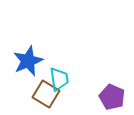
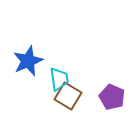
brown square: moved 22 px right, 2 px down
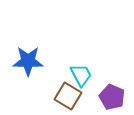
blue star: rotated 24 degrees clockwise
cyan trapezoid: moved 22 px right, 4 px up; rotated 20 degrees counterclockwise
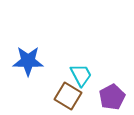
purple pentagon: rotated 20 degrees clockwise
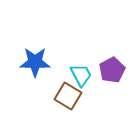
blue star: moved 7 px right, 1 px down
purple pentagon: moved 27 px up
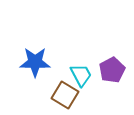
brown square: moved 3 px left, 1 px up
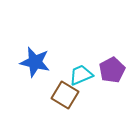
blue star: rotated 12 degrees clockwise
cyan trapezoid: rotated 85 degrees counterclockwise
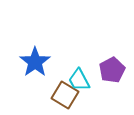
blue star: rotated 24 degrees clockwise
cyan trapezoid: moved 2 px left, 5 px down; rotated 95 degrees counterclockwise
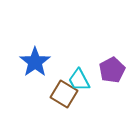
brown square: moved 1 px left, 1 px up
